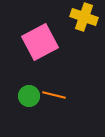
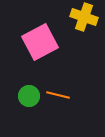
orange line: moved 4 px right
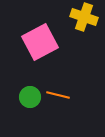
green circle: moved 1 px right, 1 px down
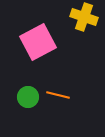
pink square: moved 2 px left
green circle: moved 2 px left
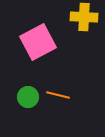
yellow cross: rotated 16 degrees counterclockwise
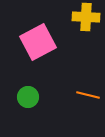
yellow cross: moved 2 px right
orange line: moved 30 px right
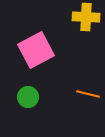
pink square: moved 2 px left, 8 px down
orange line: moved 1 px up
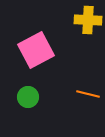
yellow cross: moved 2 px right, 3 px down
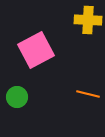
green circle: moved 11 px left
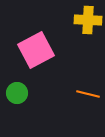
green circle: moved 4 px up
